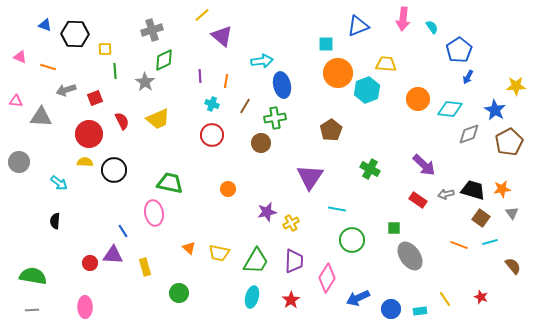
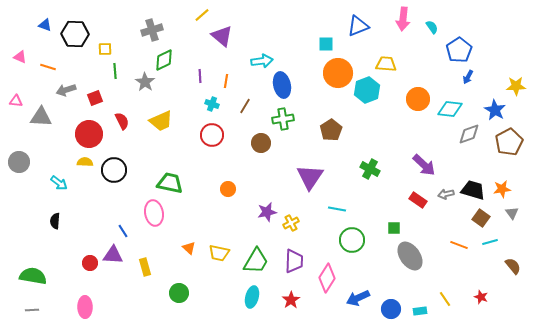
green cross at (275, 118): moved 8 px right, 1 px down
yellow trapezoid at (158, 119): moved 3 px right, 2 px down
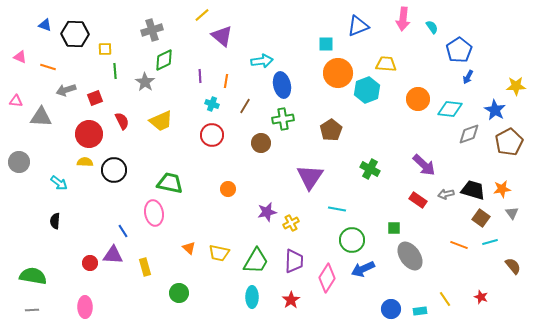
cyan ellipse at (252, 297): rotated 15 degrees counterclockwise
blue arrow at (358, 298): moved 5 px right, 29 px up
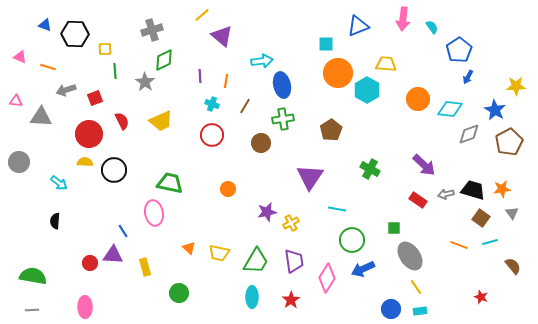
cyan hexagon at (367, 90): rotated 10 degrees counterclockwise
purple trapezoid at (294, 261): rotated 10 degrees counterclockwise
yellow line at (445, 299): moved 29 px left, 12 px up
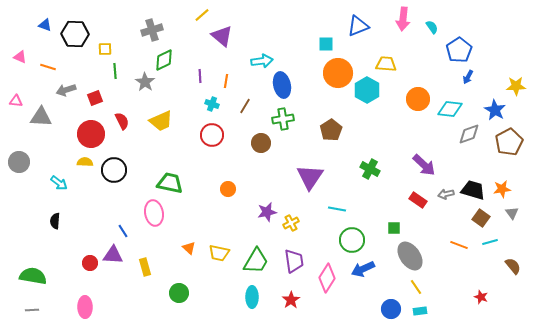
red circle at (89, 134): moved 2 px right
